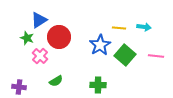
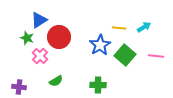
cyan arrow: rotated 40 degrees counterclockwise
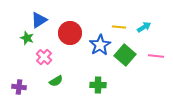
yellow line: moved 1 px up
red circle: moved 11 px right, 4 px up
pink cross: moved 4 px right, 1 px down
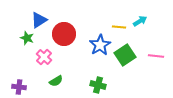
cyan arrow: moved 4 px left, 6 px up
red circle: moved 6 px left, 1 px down
green square: rotated 15 degrees clockwise
green cross: rotated 14 degrees clockwise
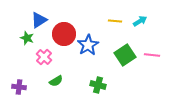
yellow line: moved 4 px left, 6 px up
blue star: moved 12 px left
pink line: moved 4 px left, 1 px up
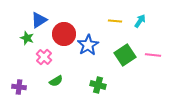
cyan arrow: rotated 24 degrees counterclockwise
pink line: moved 1 px right
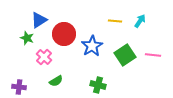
blue star: moved 4 px right, 1 px down
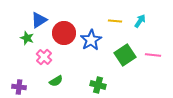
red circle: moved 1 px up
blue star: moved 1 px left, 6 px up
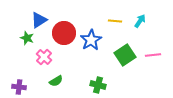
pink line: rotated 14 degrees counterclockwise
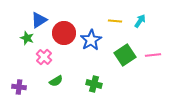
green cross: moved 4 px left, 1 px up
